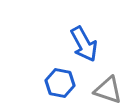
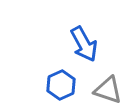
blue hexagon: moved 1 px right, 2 px down; rotated 24 degrees clockwise
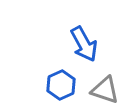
gray triangle: moved 3 px left
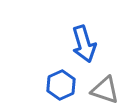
blue arrow: rotated 12 degrees clockwise
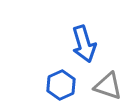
gray triangle: moved 3 px right, 4 px up
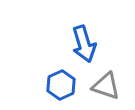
gray triangle: moved 2 px left
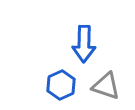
blue arrow: rotated 18 degrees clockwise
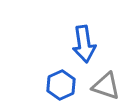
blue arrow: rotated 9 degrees counterclockwise
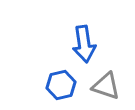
blue hexagon: rotated 12 degrees clockwise
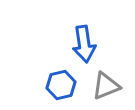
gray triangle: rotated 40 degrees counterclockwise
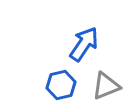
blue arrow: rotated 138 degrees counterclockwise
